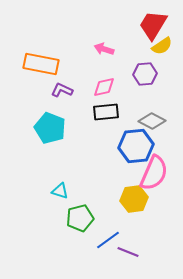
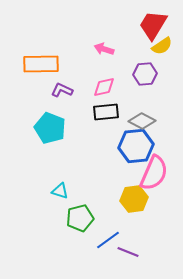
orange rectangle: rotated 12 degrees counterclockwise
gray diamond: moved 10 px left
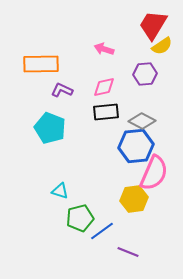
blue line: moved 6 px left, 9 px up
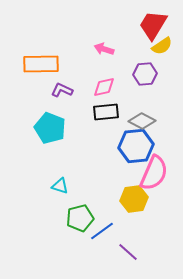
cyan triangle: moved 5 px up
purple line: rotated 20 degrees clockwise
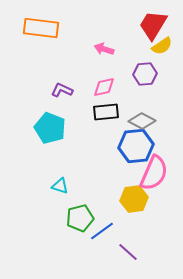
orange rectangle: moved 36 px up; rotated 8 degrees clockwise
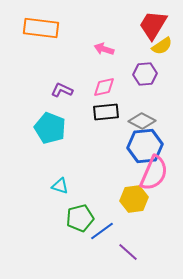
blue hexagon: moved 9 px right
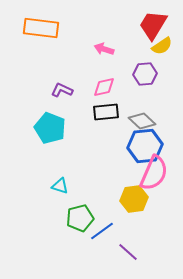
gray diamond: rotated 16 degrees clockwise
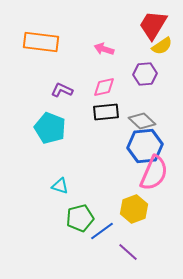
orange rectangle: moved 14 px down
yellow hexagon: moved 10 px down; rotated 12 degrees counterclockwise
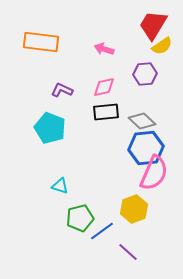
blue hexagon: moved 1 px right, 2 px down
